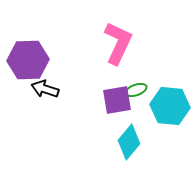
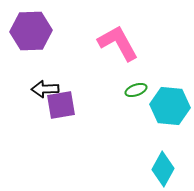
pink L-shape: rotated 54 degrees counterclockwise
purple hexagon: moved 3 px right, 29 px up
black arrow: rotated 20 degrees counterclockwise
purple square: moved 56 px left, 5 px down
cyan diamond: moved 34 px right, 27 px down; rotated 12 degrees counterclockwise
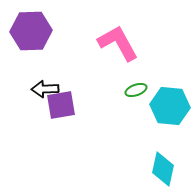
cyan diamond: rotated 16 degrees counterclockwise
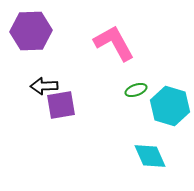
pink L-shape: moved 4 px left
black arrow: moved 1 px left, 3 px up
cyan hexagon: rotated 12 degrees clockwise
cyan diamond: moved 13 px left, 13 px up; rotated 36 degrees counterclockwise
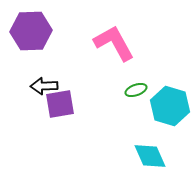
purple square: moved 1 px left, 1 px up
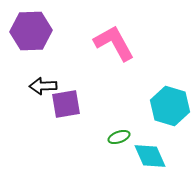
black arrow: moved 1 px left
green ellipse: moved 17 px left, 47 px down
purple square: moved 6 px right
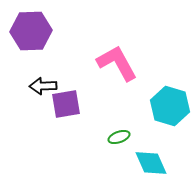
pink L-shape: moved 3 px right, 20 px down
cyan diamond: moved 1 px right, 7 px down
